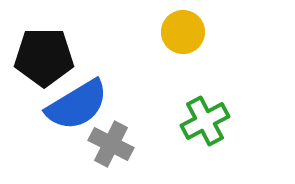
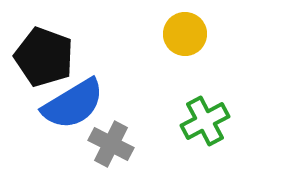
yellow circle: moved 2 px right, 2 px down
black pentagon: rotated 20 degrees clockwise
blue semicircle: moved 4 px left, 1 px up
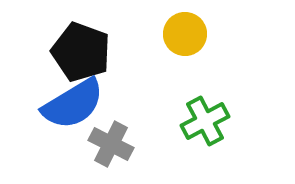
black pentagon: moved 37 px right, 5 px up
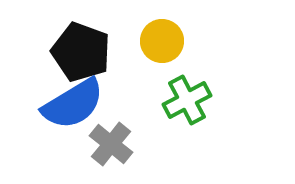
yellow circle: moved 23 px left, 7 px down
green cross: moved 18 px left, 21 px up
gray cross: rotated 12 degrees clockwise
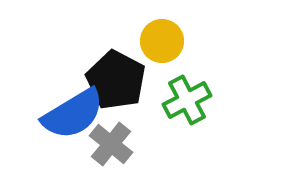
black pentagon: moved 35 px right, 28 px down; rotated 8 degrees clockwise
blue semicircle: moved 10 px down
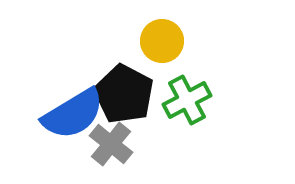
black pentagon: moved 8 px right, 14 px down
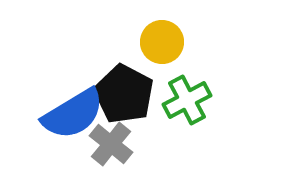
yellow circle: moved 1 px down
